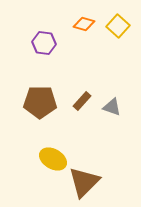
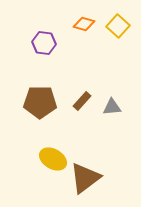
gray triangle: rotated 24 degrees counterclockwise
brown triangle: moved 1 px right, 4 px up; rotated 8 degrees clockwise
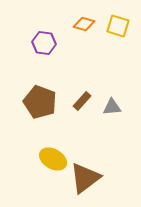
yellow square: rotated 25 degrees counterclockwise
brown pentagon: rotated 20 degrees clockwise
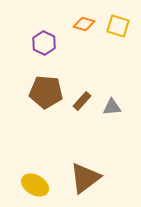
purple hexagon: rotated 20 degrees clockwise
brown pentagon: moved 6 px right, 10 px up; rotated 16 degrees counterclockwise
yellow ellipse: moved 18 px left, 26 px down
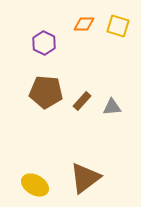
orange diamond: rotated 15 degrees counterclockwise
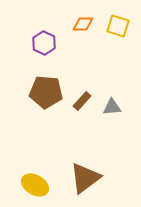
orange diamond: moved 1 px left
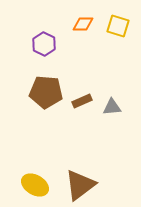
purple hexagon: moved 1 px down
brown rectangle: rotated 24 degrees clockwise
brown triangle: moved 5 px left, 7 px down
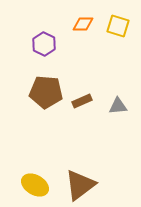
gray triangle: moved 6 px right, 1 px up
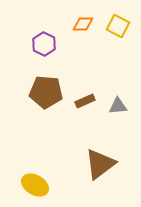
yellow square: rotated 10 degrees clockwise
brown rectangle: moved 3 px right
brown triangle: moved 20 px right, 21 px up
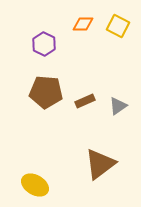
gray triangle: rotated 30 degrees counterclockwise
